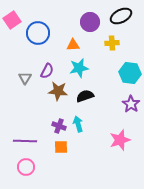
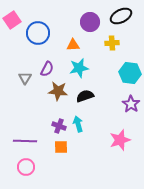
purple semicircle: moved 2 px up
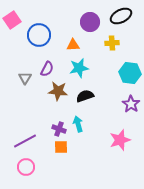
blue circle: moved 1 px right, 2 px down
purple cross: moved 3 px down
purple line: rotated 30 degrees counterclockwise
